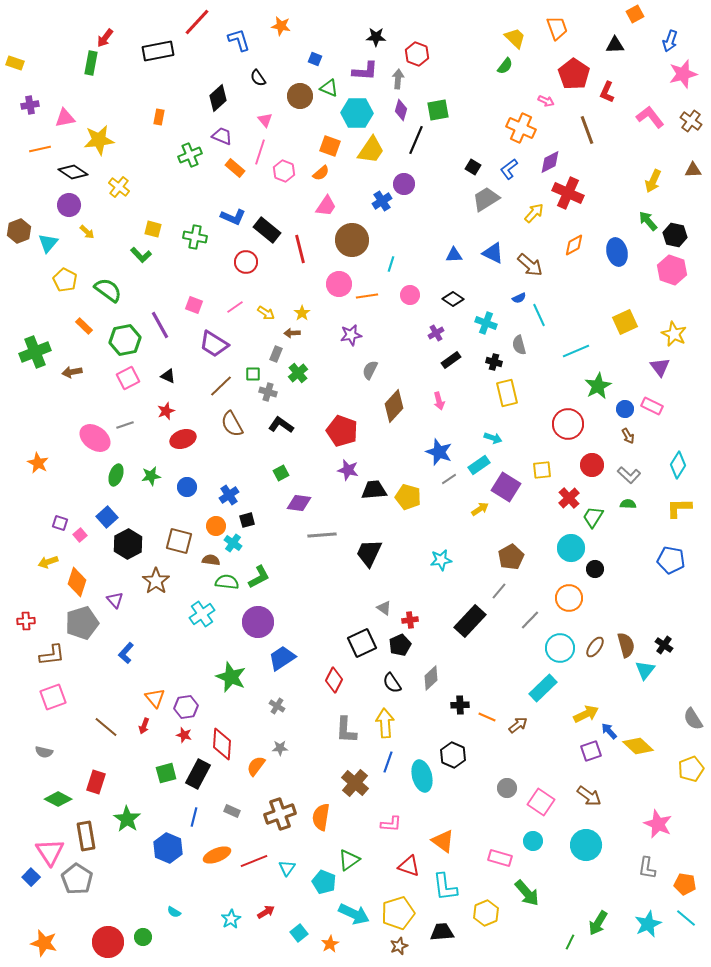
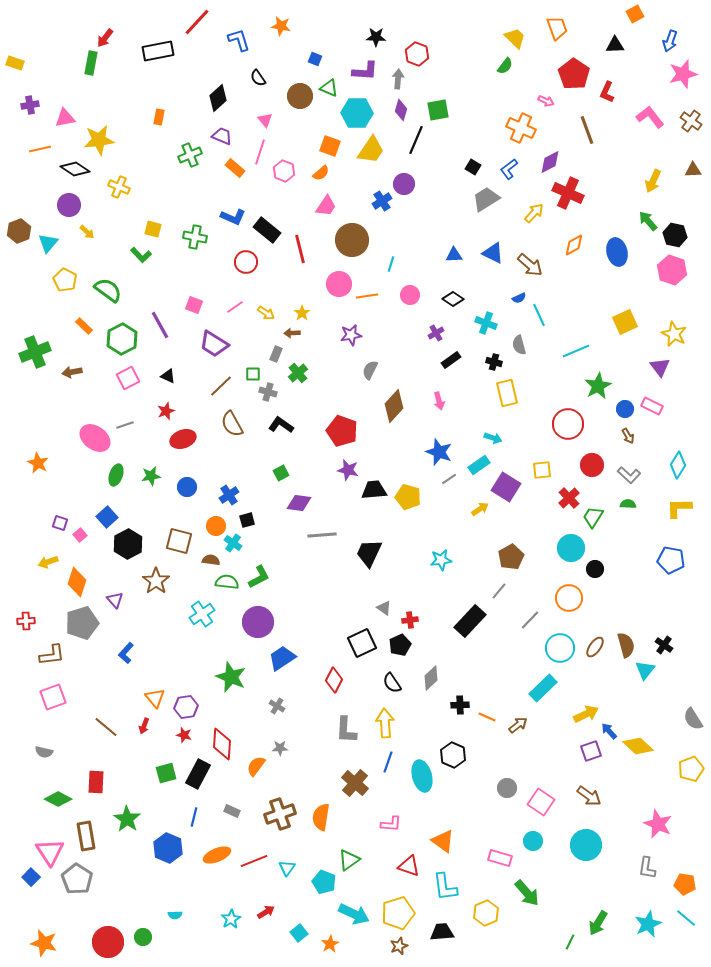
black diamond at (73, 172): moved 2 px right, 3 px up
yellow cross at (119, 187): rotated 15 degrees counterclockwise
green hexagon at (125, 340): moved 3 px left, 1 px up; rotated 16 degrees counterclockwise
red rectangle at (96, 782): rotated 15 degrees counterclockwise
cyan semicircle at (174, 912): moved 1 px right, 3 px down; rotated 32 degrees counterclockwise
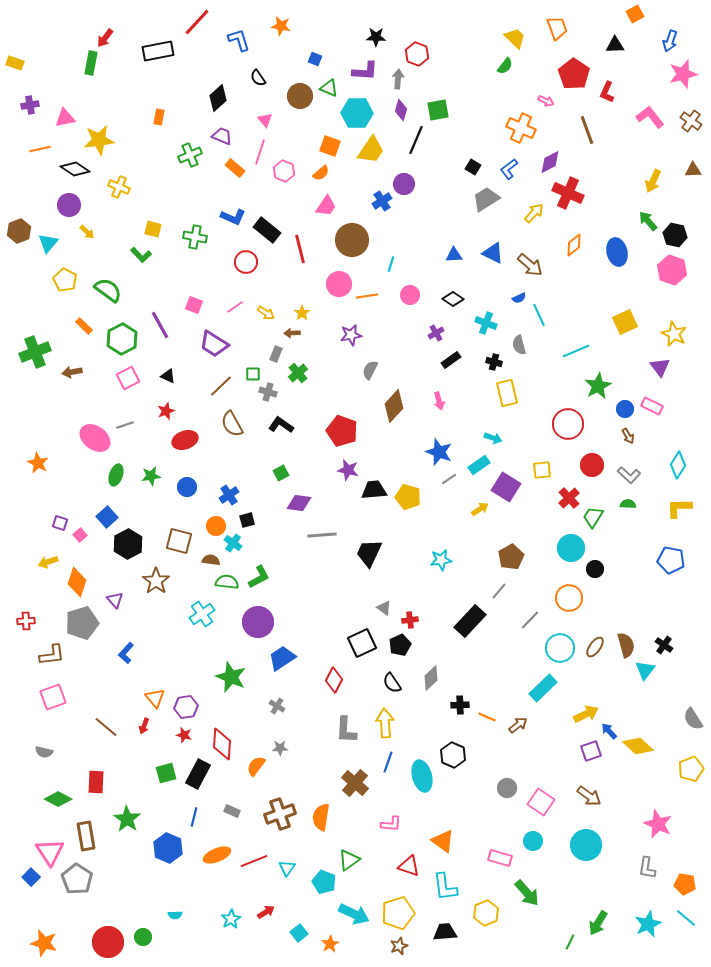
orange diamond at (574, 245): rotated 10 degrees counterclockwise
red ellipse at (183, 439): moved 2 px right, 1 px down
black trapezoid at (442, 932): moved 3 px right
